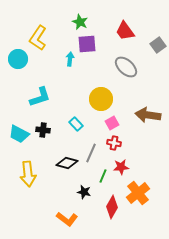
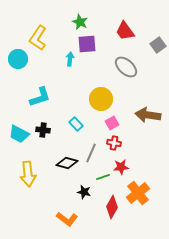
green line: moved 1 px down; rotated 48 degrees clockwise
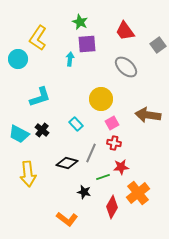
black cross: moved 1 px left; rotated 32 degrees clockwise
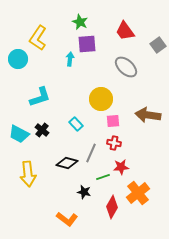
pink square: moved 1 px right, 2 px up; rotated 24 degrees clockwise
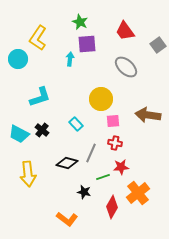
red cross: moved 1 px right
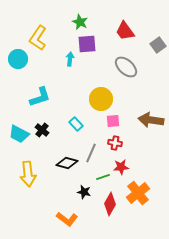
brown arrow: moved 3 px right, 5 px down
red diamond: moved 2 px left, 3 px up
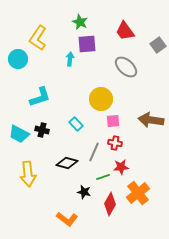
black cross: rotated 24 degrees counterclockwise
gray line: moved 3 px right, 1 px up
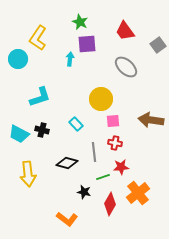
gray line: rotated 30 degrees counterclockwise
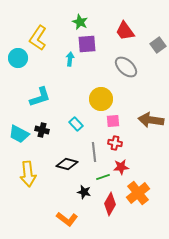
cyan circle: moved 1 px up
black diamond: moved 1 px down
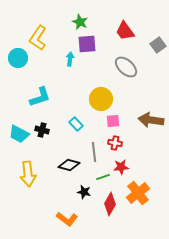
black diamond: moved 2 px right, 1 px down
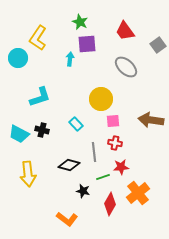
black star: moved 1 px left, 1 px up
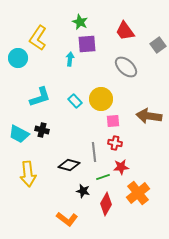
brown arrow: moved 2 px left, 4 px up
cyan rectangle: moved 1 px left, 23 px up
red diamond: moved 4 px left
